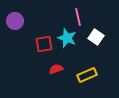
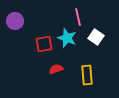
yellow rectangle: rotated 72 degrees counterclockwise
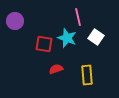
red square: rotated 18 degrees clockwise
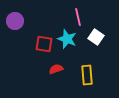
cyan star: moved 1 px down
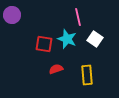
purple circle: moved 3 px left, 6 px up
white square: moved 1 px left, 2 px down
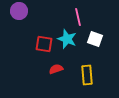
purple circle: moved 7 px right, 4 px up
white square: rotated 14 degrees counterclockwise
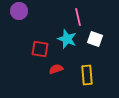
red square: moved 4 px left, 5 px down
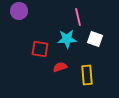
cyan star: rotated 24 degrees counterclockwise
red semicircle: moved 4 px right, 2 px up
